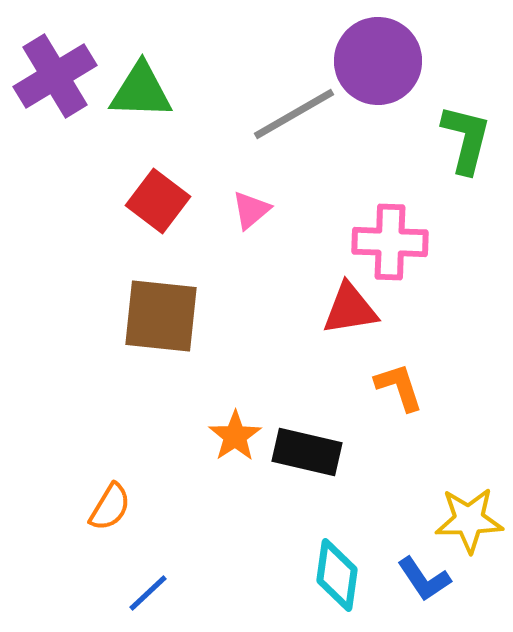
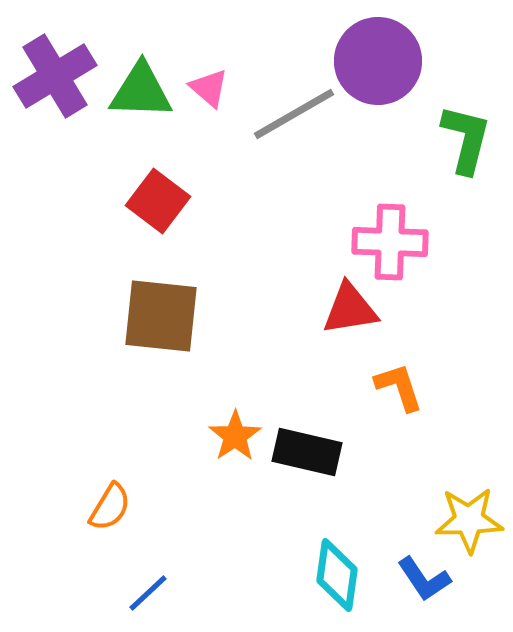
pink triangle: moved 42 px left, 122 px up; rotated 39 degrees counterclockwise
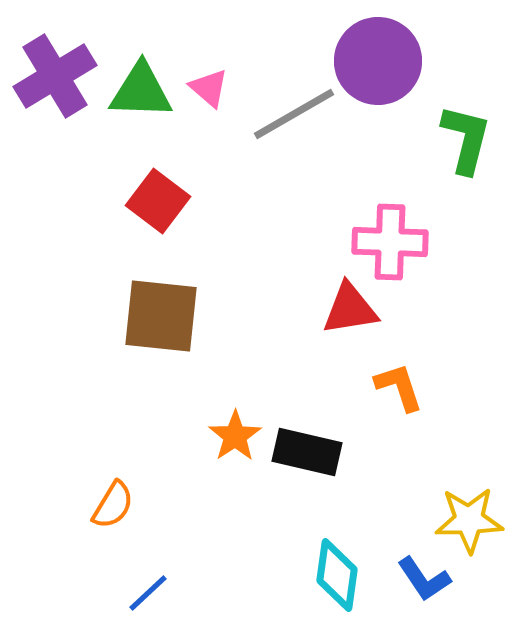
orange semicircle: moved 3 px right, 2 px up
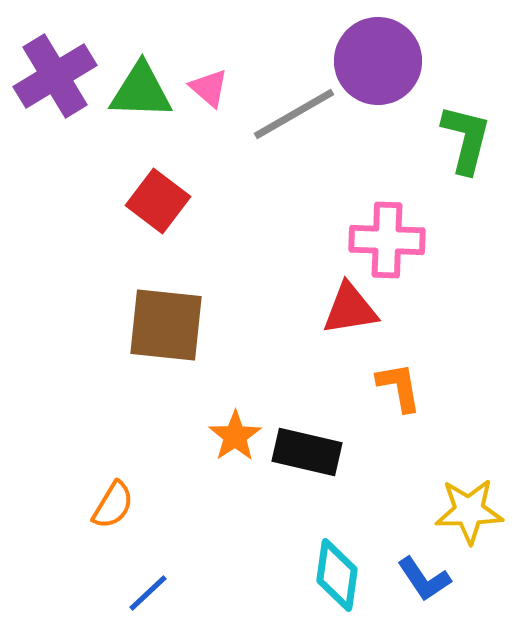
pink cross: moved 3 px left, 2 px up
brown square: moved 5 px right, 9 px down
orange L-shape: rotated 8 degrees clockwise
yellow star: moved 9 px up
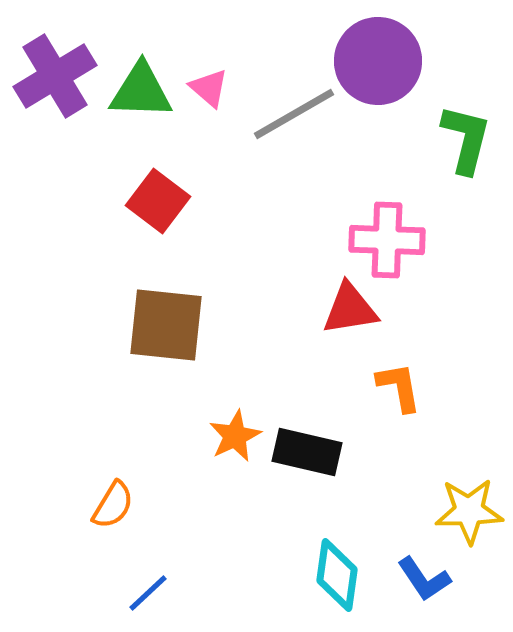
orange star: rotated 8 degrees clockwise
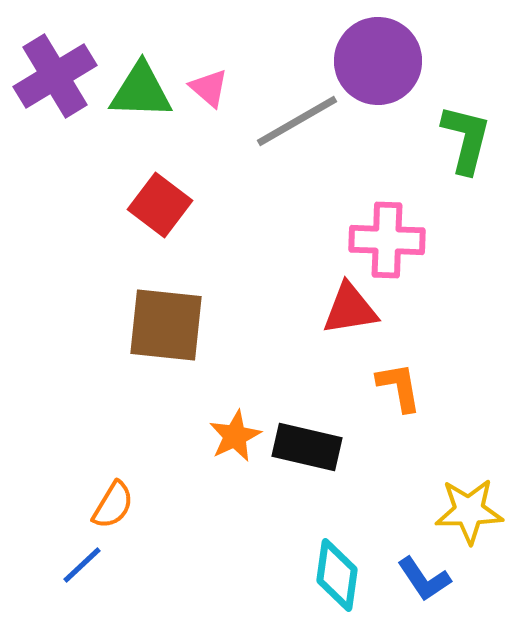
gray line: moved 3 px right, 7 px down
red square: moved 2 px right, 4 px down
black rectangle: moved 5 px up
blue line: moved 66 px left, 28 px up
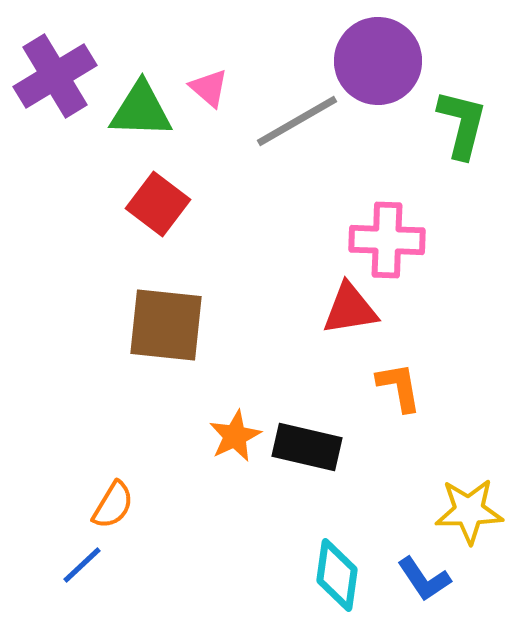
green triangle: moved 19 px down
green L-shape: moved 4 px left, 15 px up
red square: moved 2 px left, 1 px up
